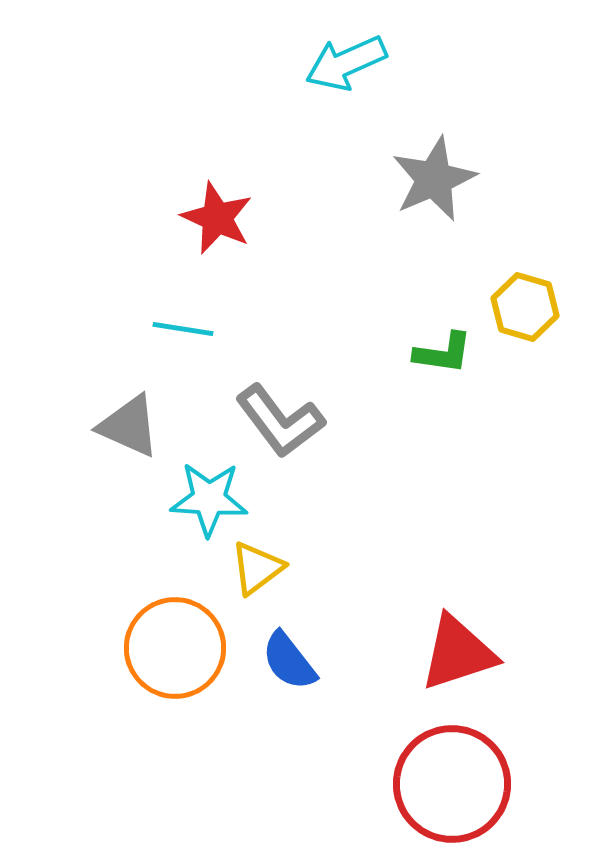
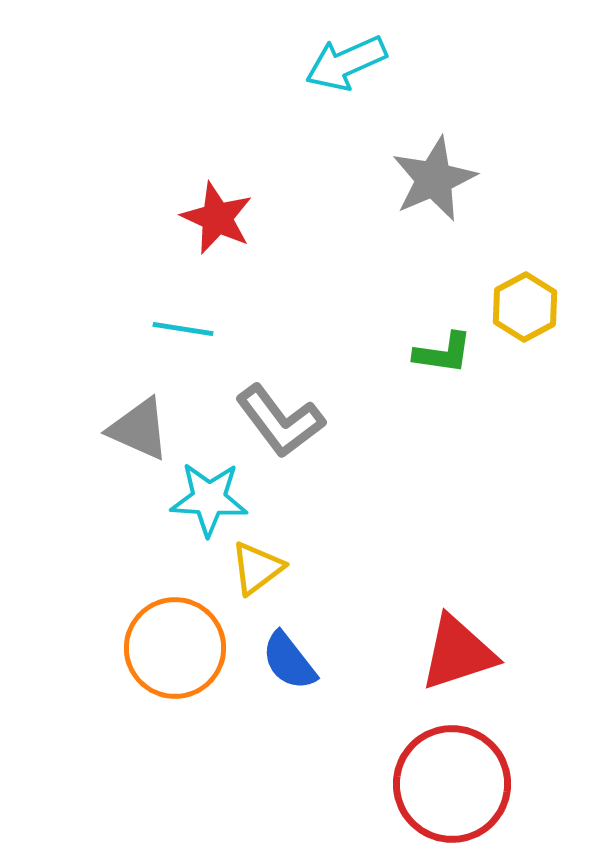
yellow hexagon: rotated 16 degrees clockwise
gray triangle: moved 10 px right, 3 px down
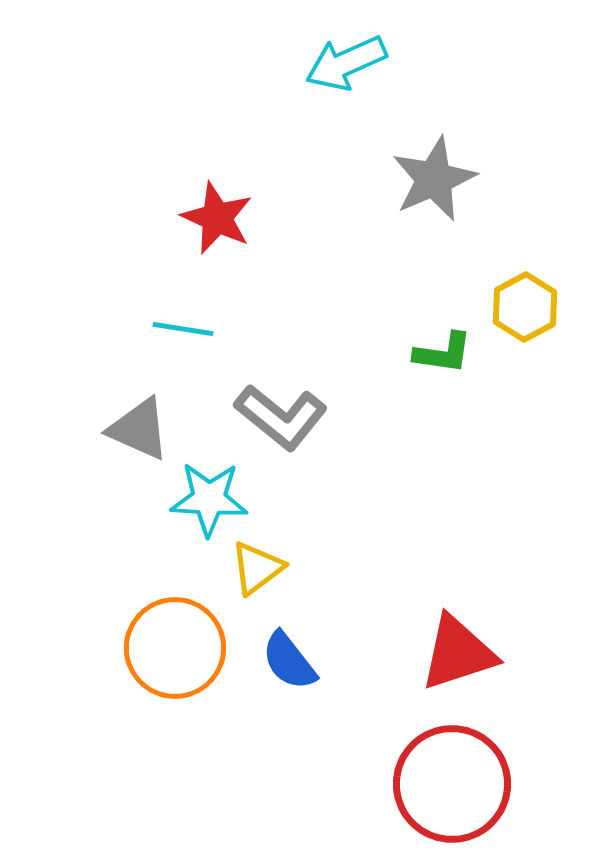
gray L-shape: moved 1 px right, 4 px up; rotated 14 degrees counterclockwise
